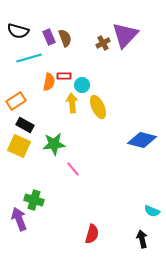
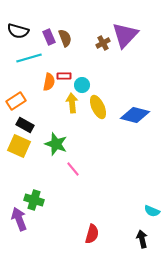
blue diamond: moved 7 px left, 25 px up
green star: moved 2 px right; rotated 25 degrees clockwise
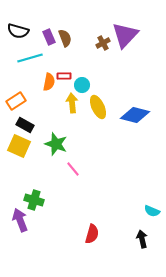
cyan line: moved 1 px right
purple arrow: moved 1 px right, 1 px down
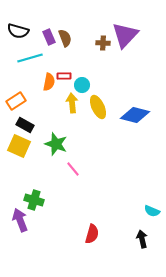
brown cross: rotated 32 degrees clockwise
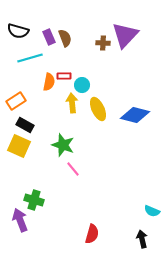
yellow ellipse: moved 2 px down
green star: moved 7 px right, 1 px down
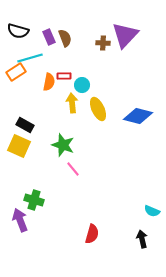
orange rectangle: moved 29 px up
blue diamond: moved 3 px right, 1 px down
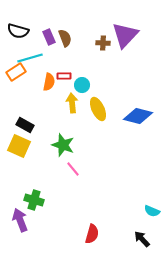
black arrow: rotated 30 degrees counterclockwise
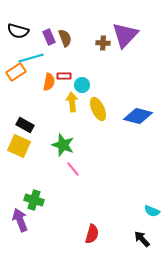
cyan line: moved 1 px right
yellow arrow: moved 1 px up
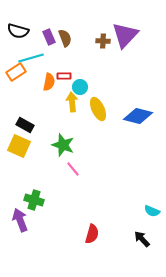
brown cross: moved 2 px up
cyan circle: moved 2 px left, 2 px down
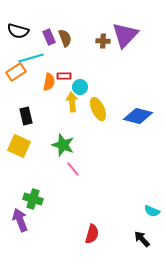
black rectangle: moved 1 px right, 9 px up; rotated 48 degrees clockwise
green cross: moved 1 px left, 1 px up
